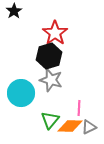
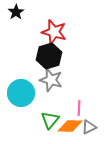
black star: moved 2 px right, 1 px down
red star: moved 1 px left, 1 px up; rotated 20 degrees counterclockwise
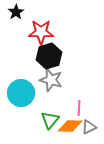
red star: moved 13 px left; rotated 15 degrees counterclockwise
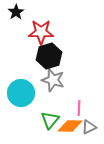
gray star: moved 2 px right
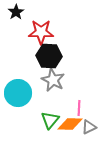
black hexagon: rotated 20 degrees clockwise
gray star: rotated 10 degrees clockwise
cyan circle: moved 3 px left
orange diamond: moved 2 px up
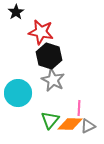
red star: rotated 10 degrees clockwise
black hexagon: rotated 15 degrees clockwise
gray triangle: moved 1 px left, 1 px up
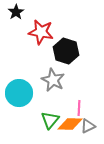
black hexagon: moved 17 px right, 5 px up
cyan circle: moved 1 px right
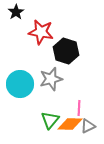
gray star: moved 2 px left, 1 px up; rotated 30 degrees clockwise
cyan circle: moved 1 px right, 9 px up
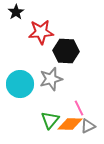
red star: rotated 15 degrees counterclockwise
black hexagon: rotated 15 degrees counterclockwise
pink line: rotated 28 degrees counterclockwise
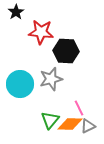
red star: rotated 10 degrees clockwise
